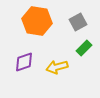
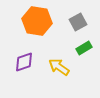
green rectangle: rotated 14 degrees clockwise
yellow arrow: moved 2 px right; rotated 50 degrees clockwise
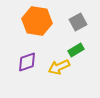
green rectangle: moved 8 px left, 2 px down
purple diamond: moved 3 px right
yellow arrow: rotated 60 degrees counterclockwise
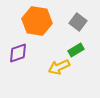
gray square: rotated 24 degrees counterclockwise
purple diamond: moved 9 px left, 9 px up
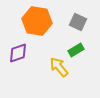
gray square: rotated 12 degrees counterclockwise
yellow arrow: rotated 75 degrees clockwise
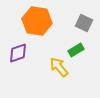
gray square: moved 6 px right, 1 px down
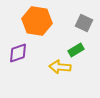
yellow arrow: moved 1 px right; rotated 45 degrees counterclockwise
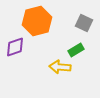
orange hexagon: rotated 24 degrees counterclockwise
purple diamond: moved 3 px left, 6 px up
